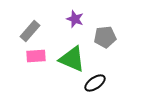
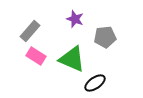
pink rectangle: rotated 36 degrees clockwise
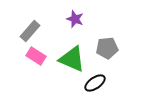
gray pentagon: moved 2 px right, 11 px down
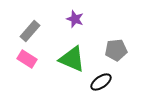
gray pentagon: moved 9 px right, 2 px down
pink rectangle: moved 9 px left, 3 px down
black ellipse: moved 6 px right, 1 px up
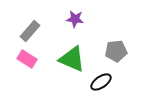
purple star: rotated 12 degrees counterclockwise
gray pentagon: moved 1 px down
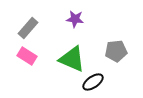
gray rectangle: moved 2 px left, 3 px up
pink rectangle: moved 3 px up
black ellipse: moved 8 px left
